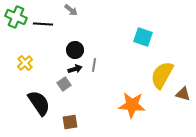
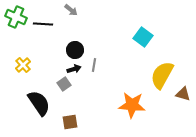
cyan square: rotated 18 degrees clockwise
yellow cross: moved 2 px left, 2 px down
black arrow: moved 1 px left
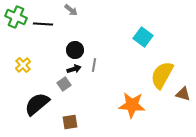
black semicircle: moved 2 px left, 1 px down; rotated 96 degrees counterclockwise
